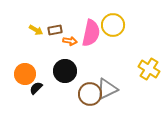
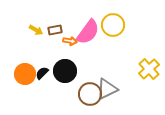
pink semicircle: moved 3 px left, 1 px up; rotated 24 degrees clockwise
yellow cross: rotated 15 degrees clockwise
black semicircle: moved 6 px right, 15 px up
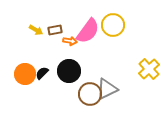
pink semicircle: moved 1 px up
black circle: moved 4 px right
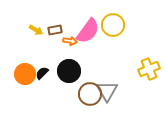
yellow cross: rotated 20 degrees clockwise
gray triangle: moved 2 px down; rotated 35 degrees counterclockwise
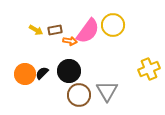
brown circle: moved 11 px left, 1 px down
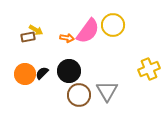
brown rectangle: moved 27 px left, 7 px down
orange arrow: moved 3 px left, 3 px up
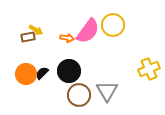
orange circle: moved 1 px right
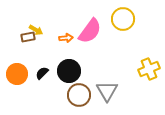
yellow circle: moved 10 px right, 6 px up
pink semicircle: moved 2 px right
orange arrow: moved 1 px left; rotated 16 degrees counterclockwise
orange circle: moved 9 px left
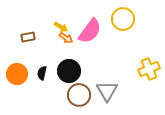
yellow arrow: moved 25 px right, 3 px up
orange arrow: rotated 40 degrees clockwise
black semicircle: rotated 32 degrees counterclockwise
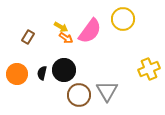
brown rectangle: rotated 48 degrees counterclockwise
black circle: moved 5 px left, 1 px up
